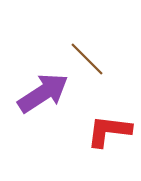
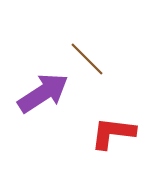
red L-shape: moved 4 px right, 2 px down
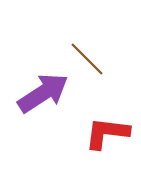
red L-shape: moved 6 px left
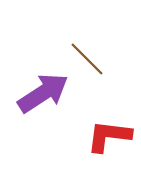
red L-shape: moved 2 px right, 3 px down
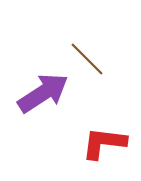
red L-shape: moved 5 px left, 7 px down
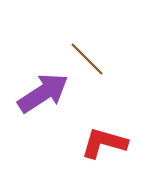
red L-shape: rotated 9 degrees clockwise
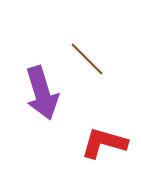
purple arrow: moved 1 px left; rotated 106 degrees clockwise
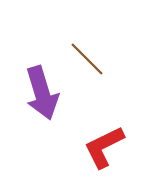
red L-shape: moved 4 px down; rotated 42 degrees counterclockwise
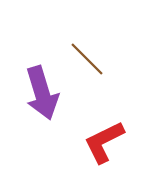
red L-shape: moved 5 px up
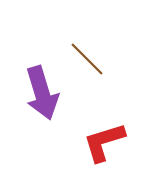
red L-shape: rotated 9 degrees clockwise
